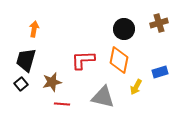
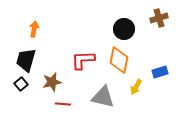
brown cross: moved 5 px up
red line: moved 1 px right
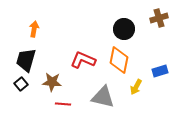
red L-shape: rotated 25 degrees clockwise
blue rectangle: moved 1 px up
brown star: rotated 18 degrees clockwise
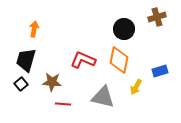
brown cross: moved 2 px left, 1 px up
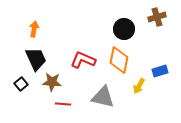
black trapezoid: moved 10 px right, 1 px up; rotated 140 degrees clockwise
yellow arrow: moved 3 px right, 1 px up
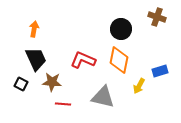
brown cross: rotated 36 degrees clockwise
black circle: moved 3 px left
black square: rotated 24 degrees counterclockwise
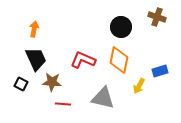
black circle: moved 2 px up
gray triangle: moved 1 px down
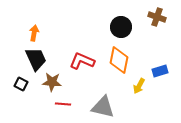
orange arrow: moved 4 px down
red L-shape: moved 1 px left, 1 px down
gray triangle: moved 9 px down
